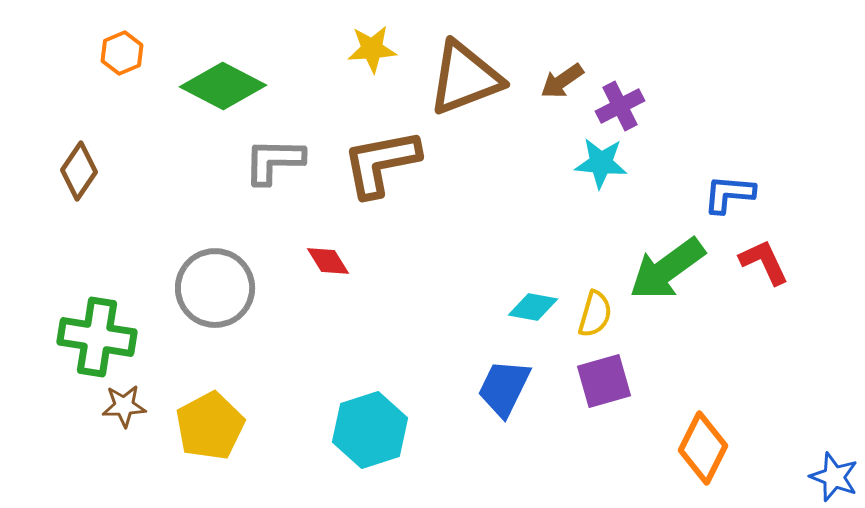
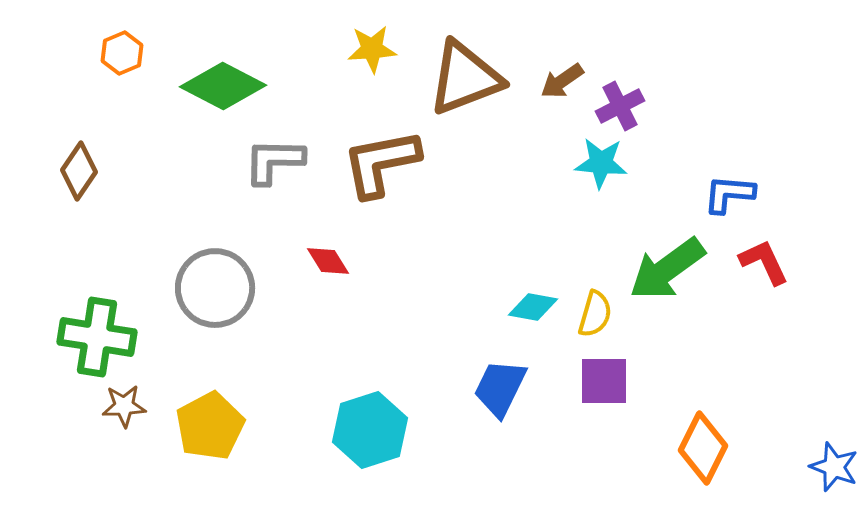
purple square: rotated 16 degrees clockwise
blue trapezoid: moved 4 px left
blue star: moved 10 px up
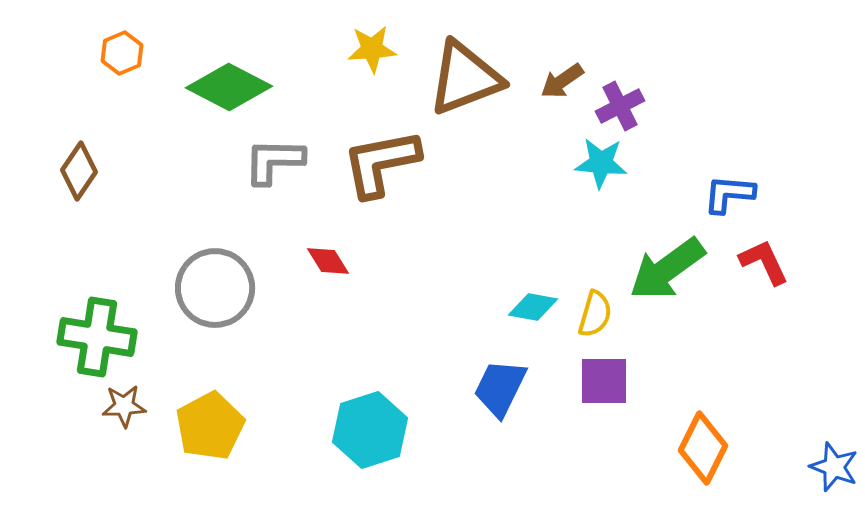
green diamond: moved 6 px right, 1 px down
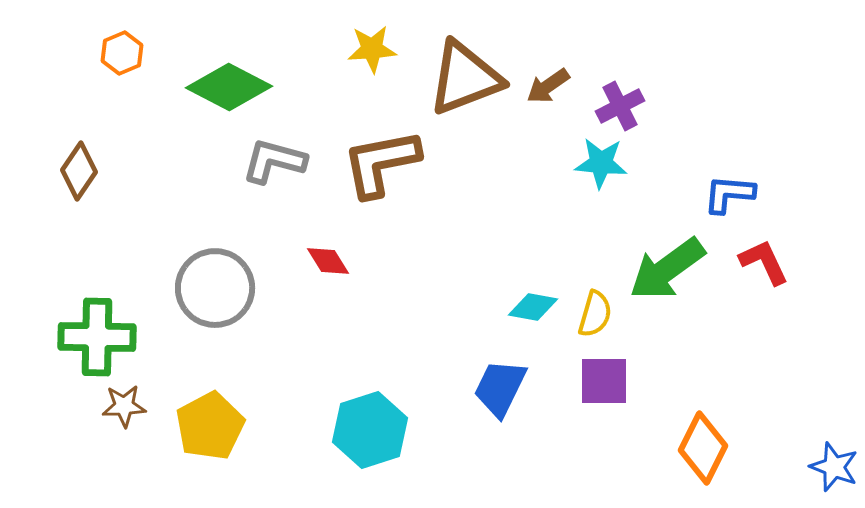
brown arrow: moved 14 px left, 5 px down
gray L-shape: rotated 14 degrees clockwise
green cross: rotated 8 degrees counterclockwise
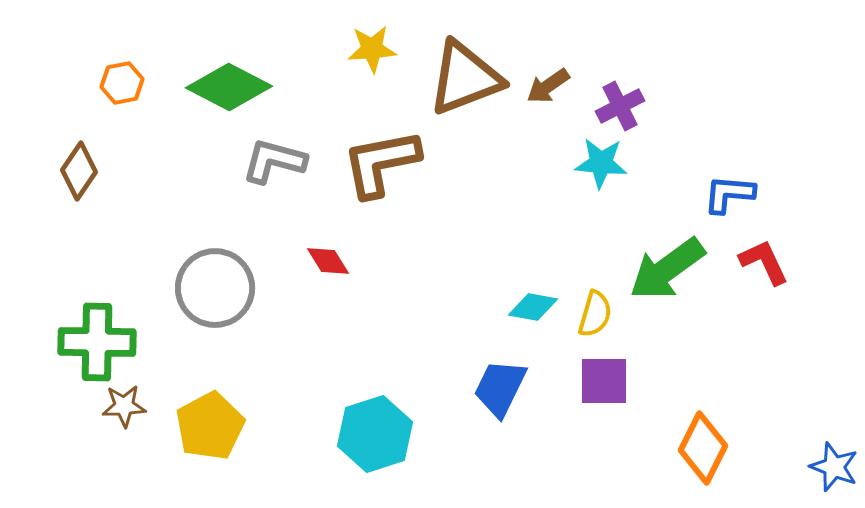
orange hexagon: moved 30 px down; rotated 12 degrees clockwise
green cross: moved 5 px down
cyan hexagon: moved 5 px right, 4 px down
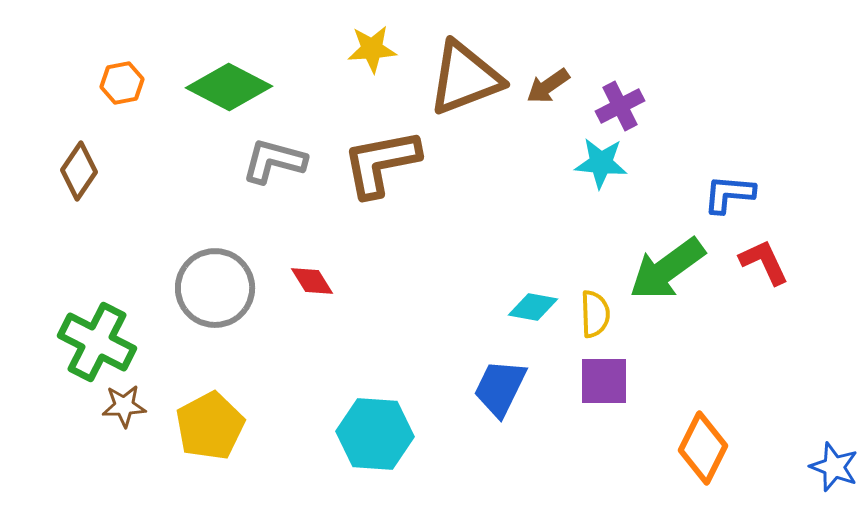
red diamond: moved 16 px left, 20 px down
yellow semicircle: rotated 18 degrees counterclockwise
green cross: rotated 26 degrees clockwise
cyan hexagon: rotated 22 degrees clockwise
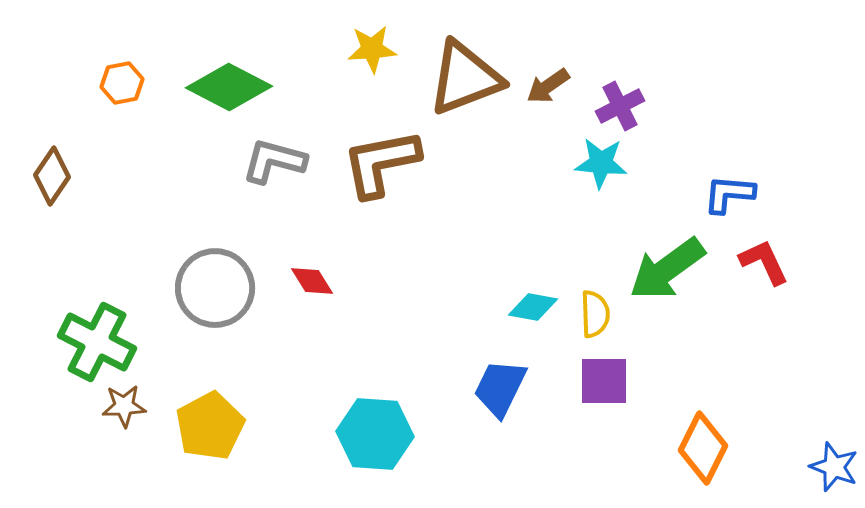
brown diamond: moved 27 px left, 5 px down
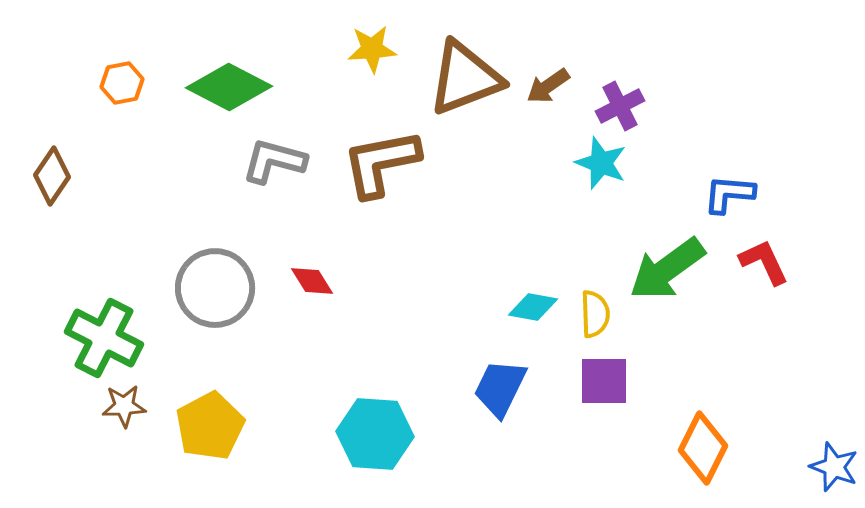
cyan star: rotated 16 degrees clockwise
green cross: moved 7 px right, 4 px up
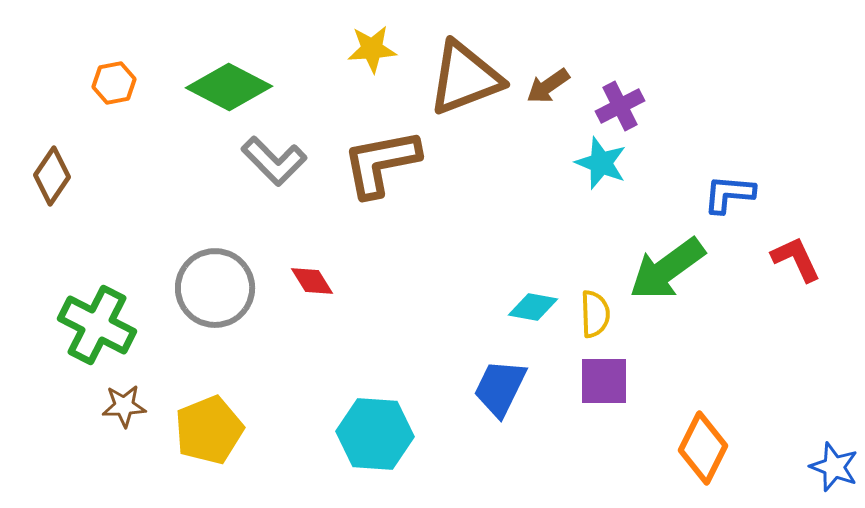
orange hexagon: moved 8 px left
gray L-shape: rotated 150 degrees counterclockwise
red L-shape: moved 32 px right, 3 px up
green cross: moved 7 px left, 13 px up
yellow pentagon: moved 1 px left, 4 px down; rotated 6 degrees clockwise
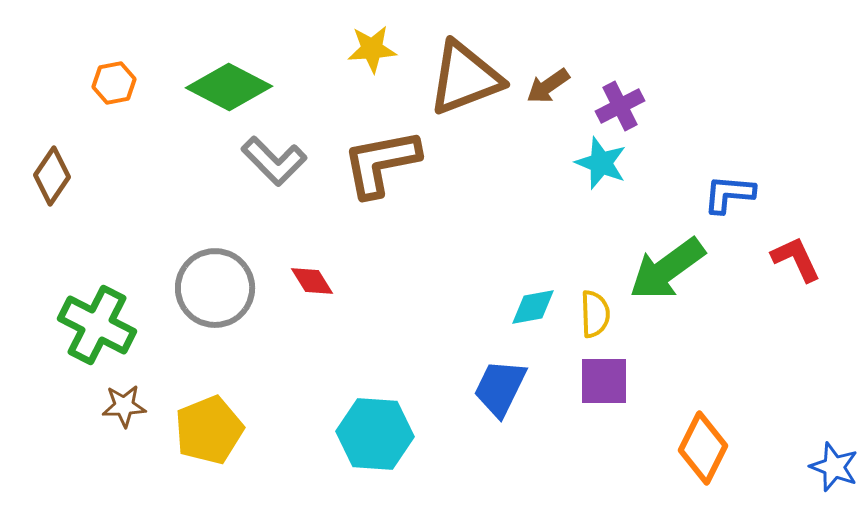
cyan diamond: rotated 21 degrees counterclockwise
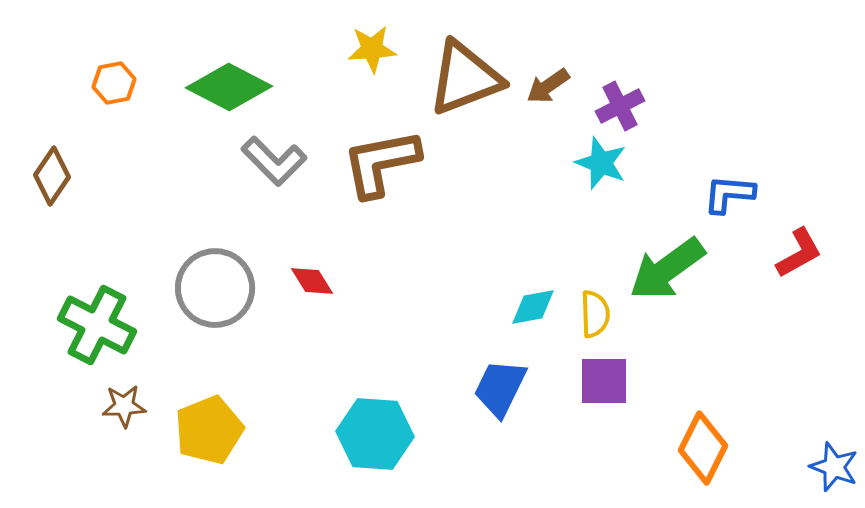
red L-shape: moved 3 px right, 6 px up; rotated 86 degrees clockwise
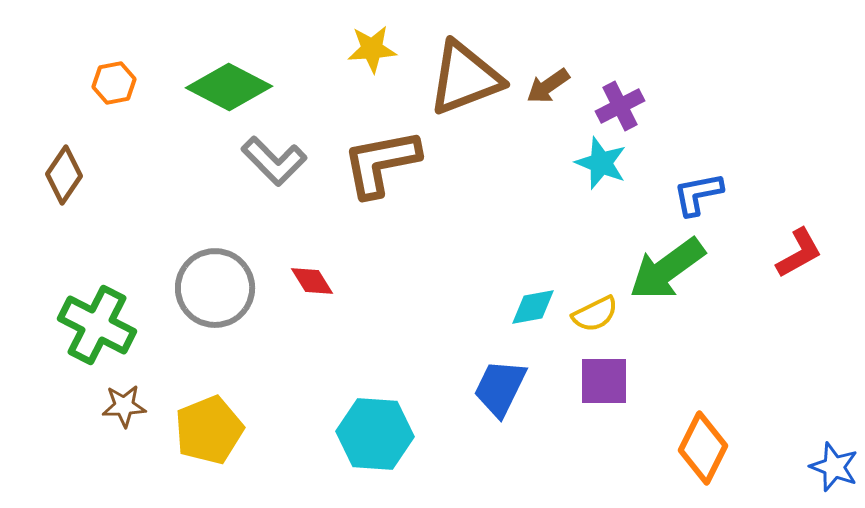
brown diamond: moved 12 px right, 1 px up
blue L-shape: moved 31 px left; rotated 16 degrees counterclockwise
yellow semicircle: rotated 66 degrees clockwise
